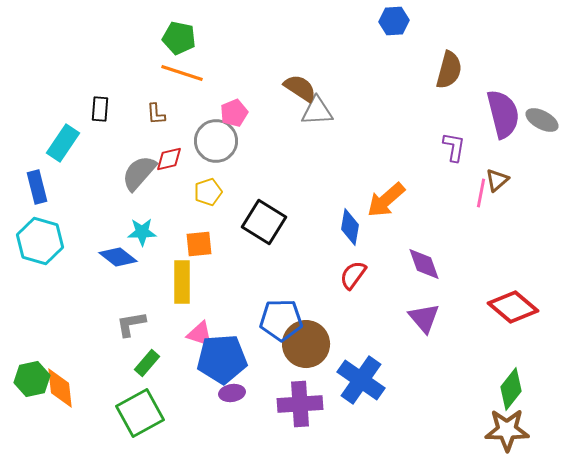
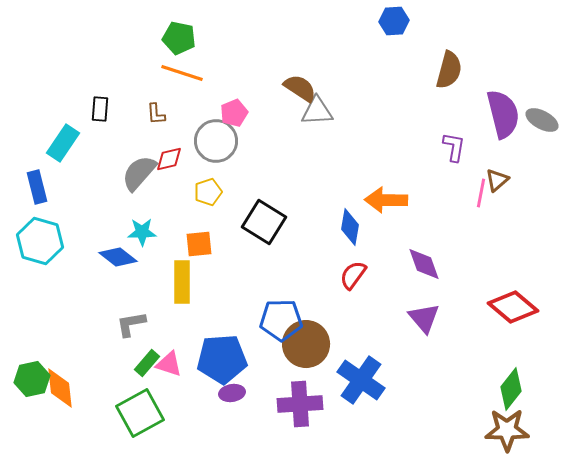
orange arrow at (386, 200): rotated 42 degrees clockwise
pink triangle at (200, 334): moved 31 px left, 30 px down
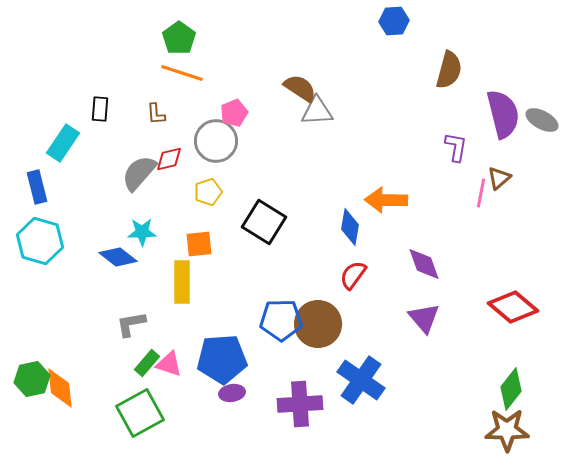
green pentagon at (179, 38): rotated 24 degrees clockwise
purple L-shape at (454, 147): moved 2 px right
brown triangle at (497, 180): moved 2 px right, 2 px up
brown circle at (306, 344): moved 12 px right, 20 px up
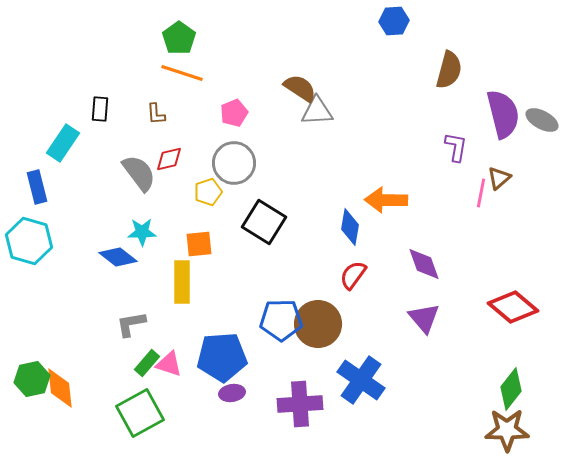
gray circle at (216, 141): moved 18 px right, 22 px down
gray semicircle at (139, 173): rotated 102 degrees clockwise
cyan hexagon at (40, 241): moved 11 px left
blue pentagon at (222, 359): moved 2 px up
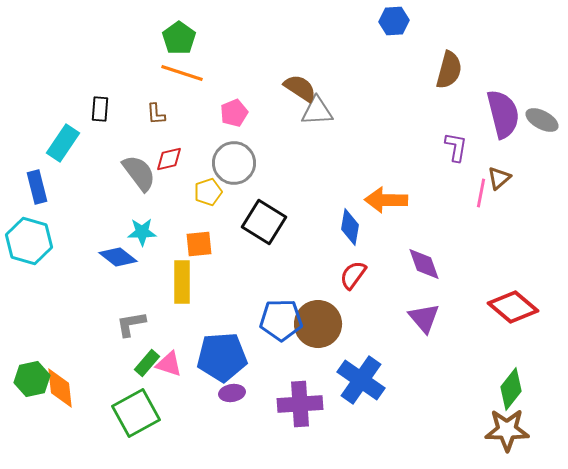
green square at (140, 413): moved 4 px left
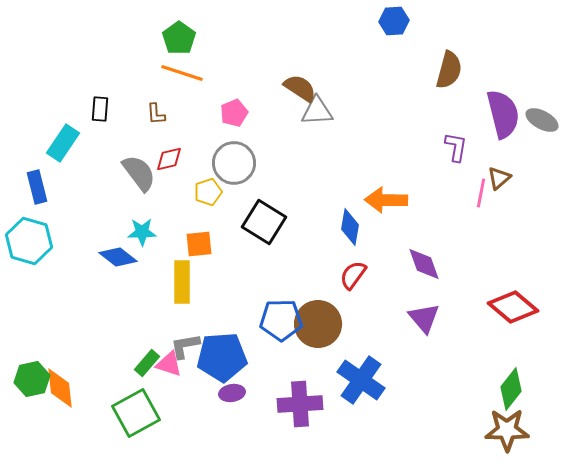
gray L-shape at (131, 324): moved 54 px right, 22 px down
